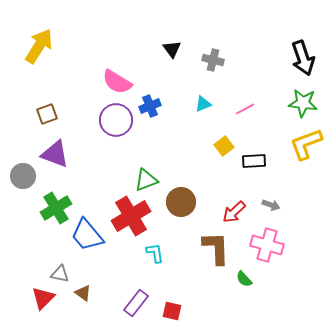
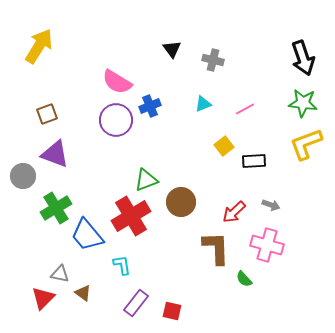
cyan L-shape: moved 33 px left, 12 px down
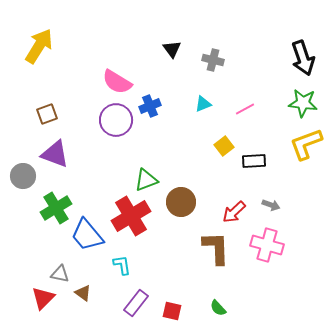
green semicircle: moved 26 px left, 29 px down
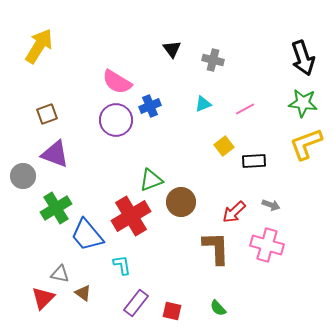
green triangle: moved 5 px right
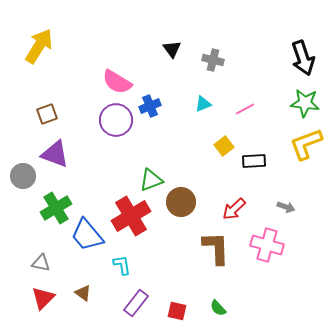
green star: moved 2 px right
gray arrow: moved 15 px right, 2 px down
red arrow: moved 3 px up
gray triangle: moved 19 px left, 11 px up
red square: moved 5 px right
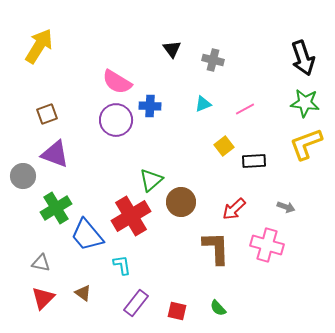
blue cross: rotated 25 degrees clockwise
green triangle: rotated 20 degrees counterclockwise
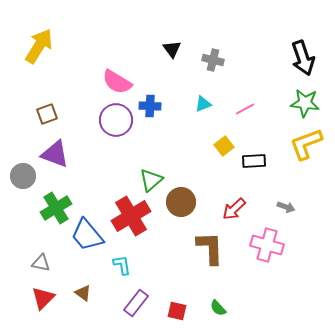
brown L-shape: moved 6 px left
